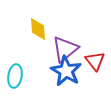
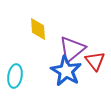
purple triangle: moved 7 px right
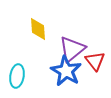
cyan ellipse: moved 2 px right
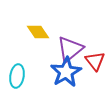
yellow diamond: moved 3 px down; rotated 30 degrees counterclockwise
purple triangle: moved 2 px left
blue star: moved 1 px down; rotated 12 degrees clockwise
